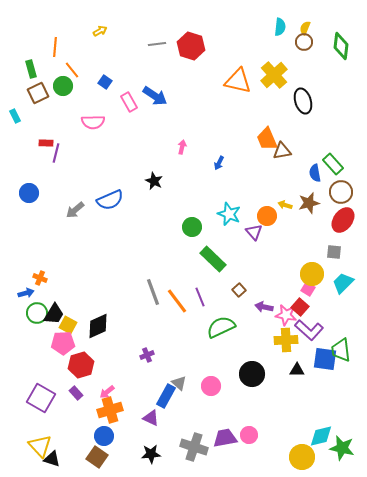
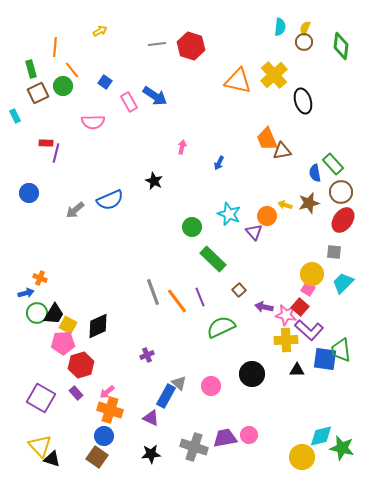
orange cross at (110, 410): rotated 35 degrees clockwise
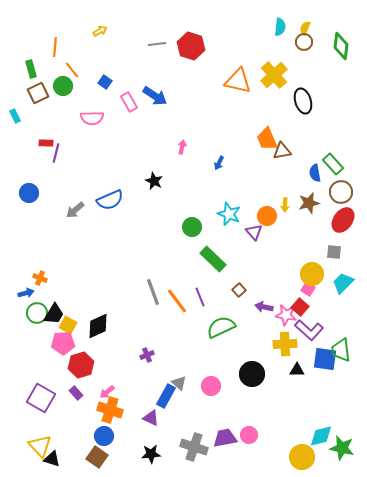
pink semicircle at (93, 122): moved 1 px left, 4 px up
yellow arrow at (285, 205): rotated 104 degrees counterclockwise
yellow cross at (286, 340): moved 1 px left, 4 px down
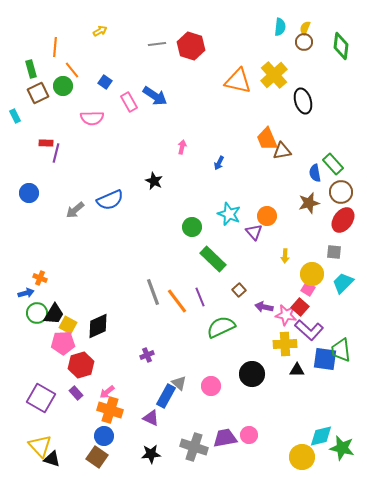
yellow arrow at (285, 205): moved 51 px down
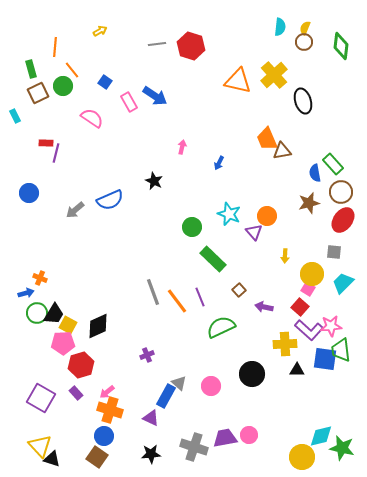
pink semicircle at (92, 118): rotated 145 degrees counterclockwise
pink star at (286, 315): moved 45 px right, 11 px down; rotated 15 degrees counterclockwise
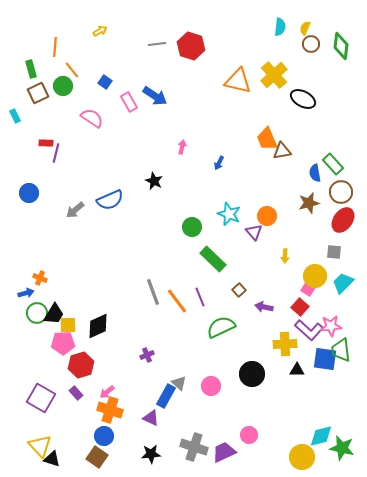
brown circle at (304, 42): moved 7 px right, 2 px down
black ellipse at (303, 101): moved 2 px up; rotated 45 degrees counterclockwise
yellow circle at (312, 274): moved 3 px right, 2 px down
yellow square at (68, 325): rotated 30 degrees counterclockwise
purple trapezoid at (225, 438): moved 1 px left, 14 px down; rotated 15 degrees counterclockwise
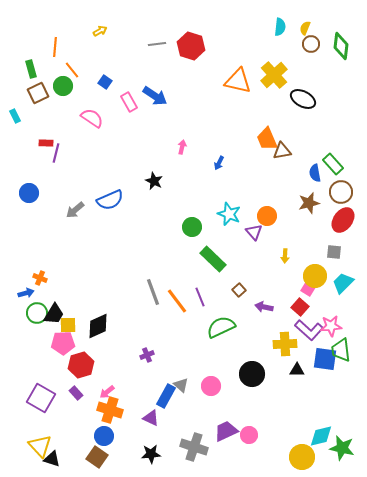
gray triangle at (179, 383): moved 2 px right, 2 px down
purple trapezoid at (224, 452): moved 2 px right, 21 px up
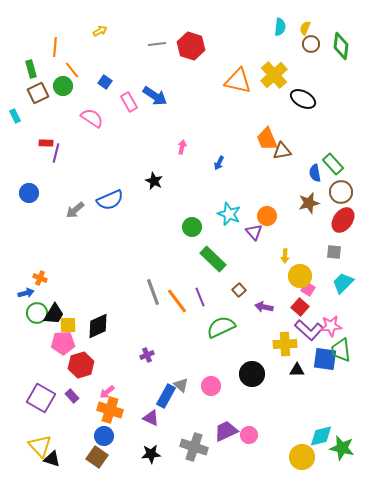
yellow circle at (315, 276): moved 15 px left
purple rectangle at (76, 393): moved 4 px left, 3 px down
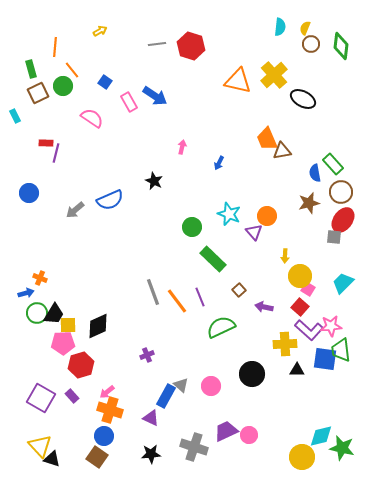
gray square at (334, 252): moved 15 px up
